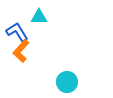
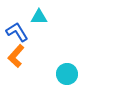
orange L-shape: moved 5 px left, 5 px down
cyan circle: moved 8 px up
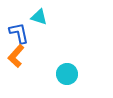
cyan triangle: rotated 18 degrees clockwise
blue L-shape: moved 2 px right, 1 px down; rotated 20 degrees clockwise
